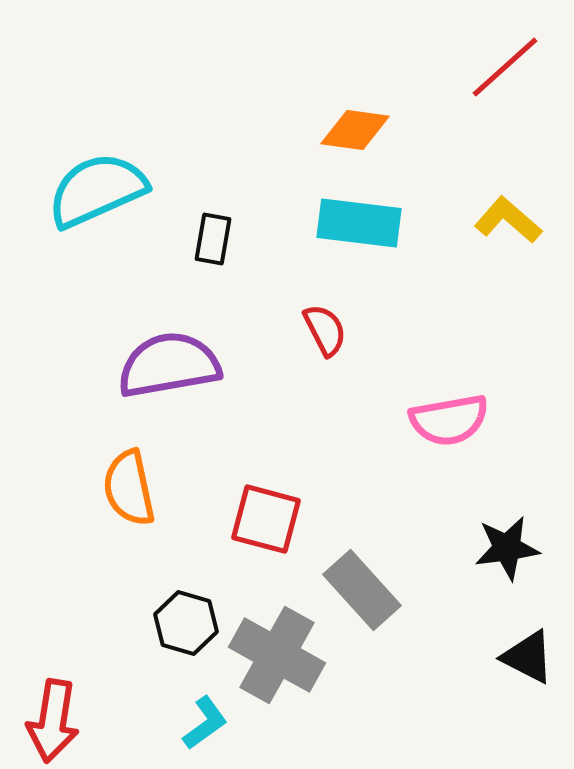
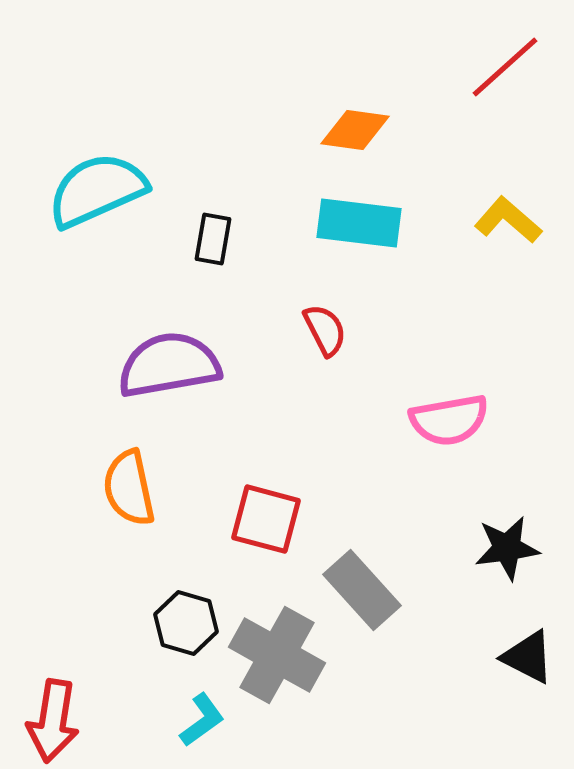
cyan L-shape: moved 3 px left, 3 px up
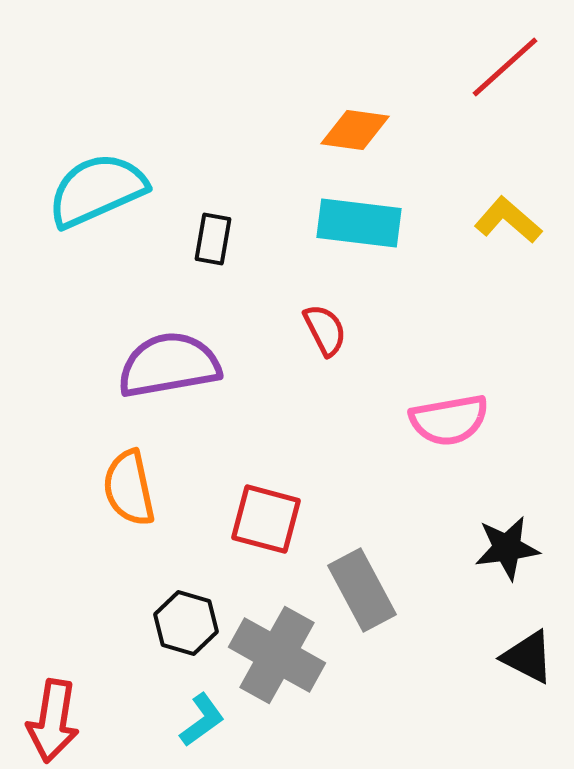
gray rectangle: rotated 14 degrees clockwise
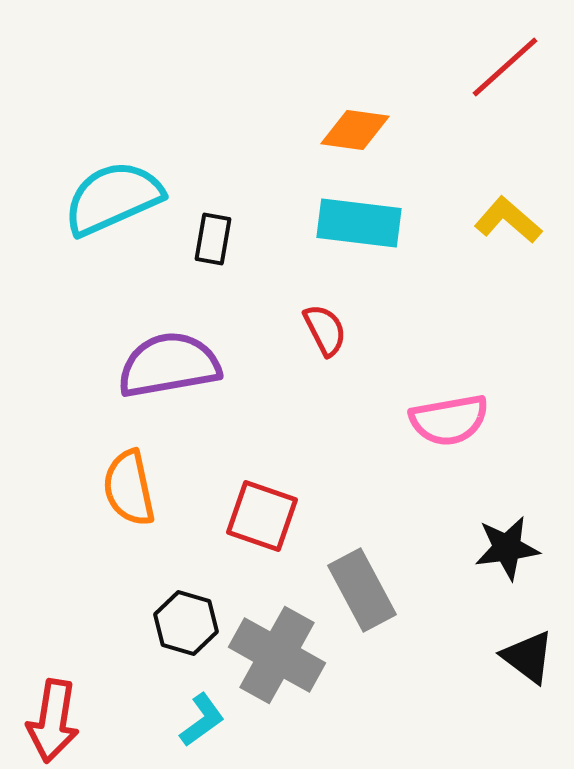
cyan semicircle: moved 16 px right, 8 px down
red square: moved 4 px left, 3 px up; rotated 4 degrees clockwise
black triangle: rotated 10 degrees clockwise
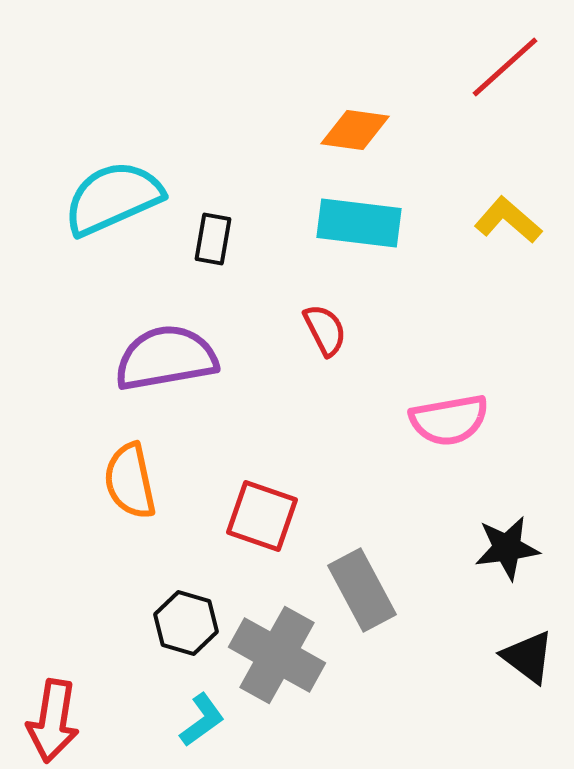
purple semicircle: moved 3 px left, 7 px up
orange semicircle: moved 1 px right, 7 px up
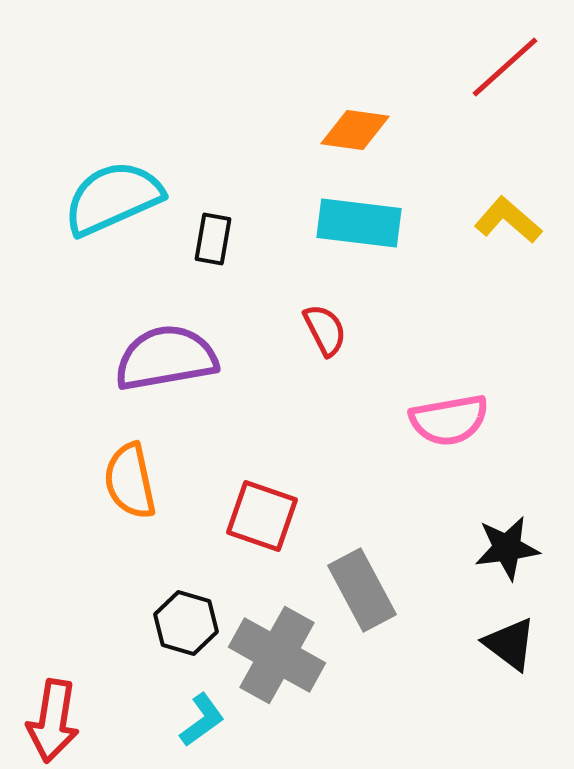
black triangle: moved 18 px left, 13 px up
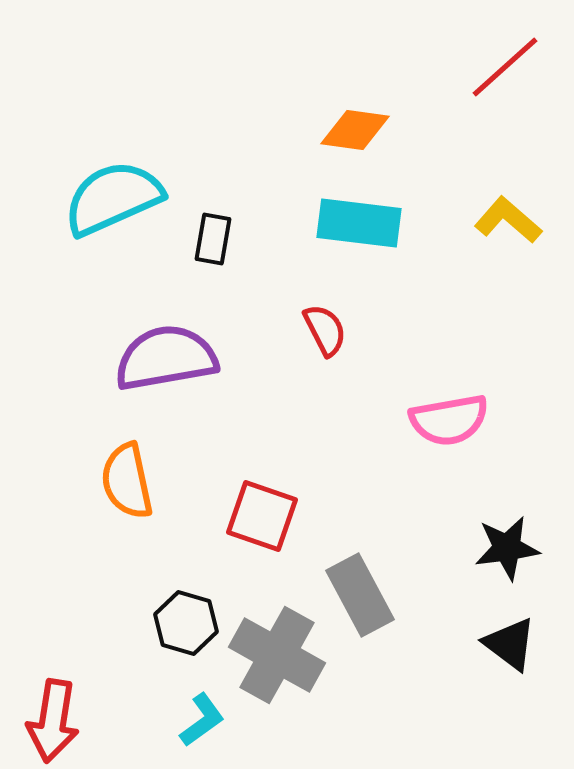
orange semicircle: moved 3 px left
gray rectangle: moved 2 px left, 5 px down
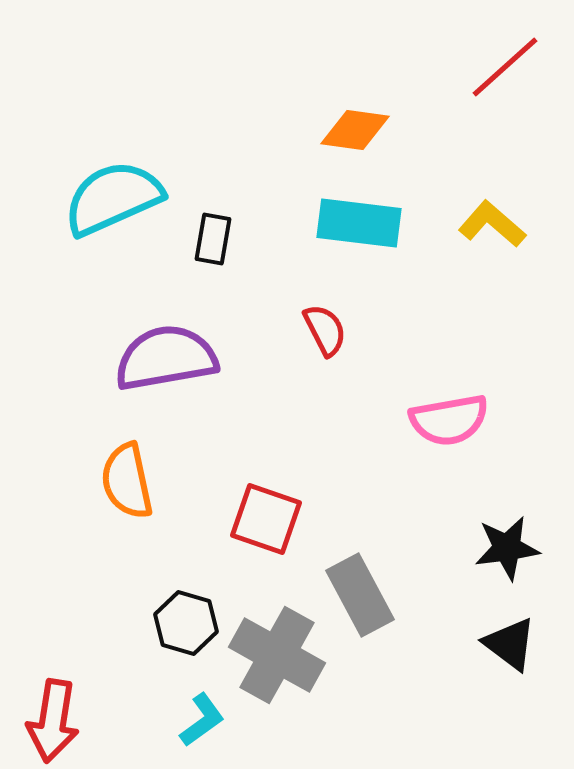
yellow L-shape: moved 16 px left, 4 px down
red square: moved 4 px right, 3 px down
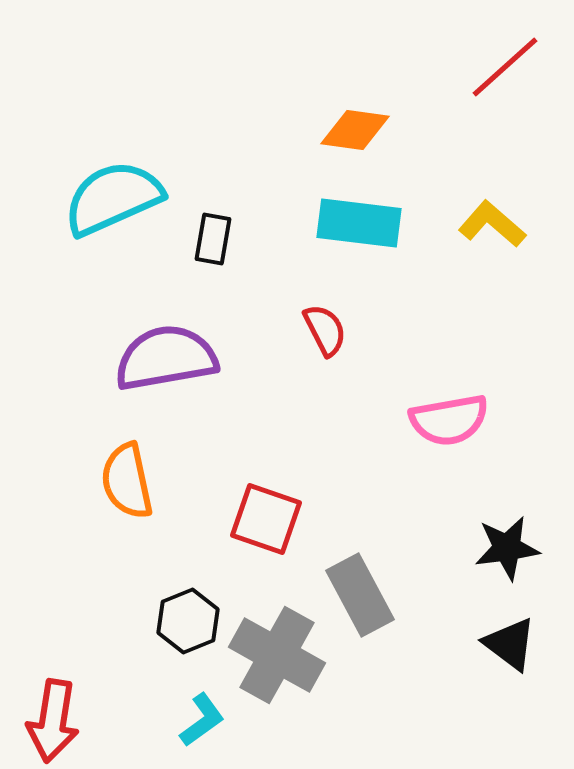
black hexagon: moved 2 px right, 2 px up; rotated 22 degrees clockwise
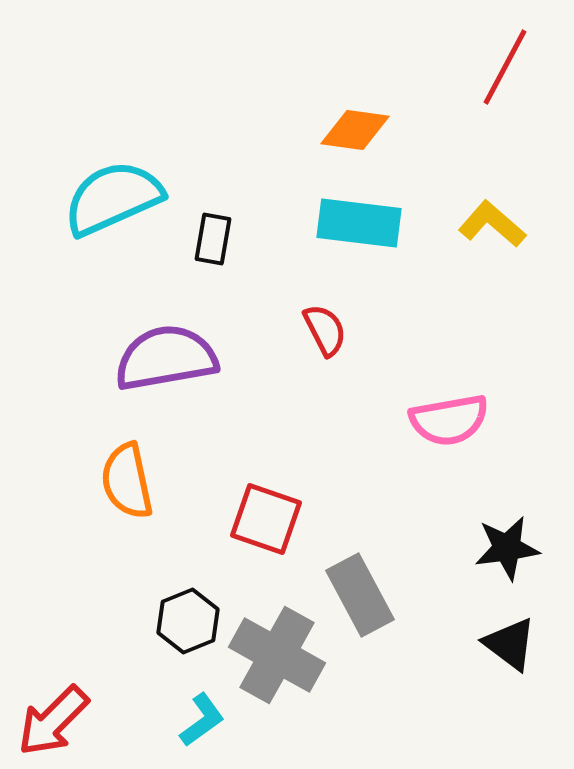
red line: rotated 20 degrees counterclockwise
red arrow: rotated 36 degrees clockwise
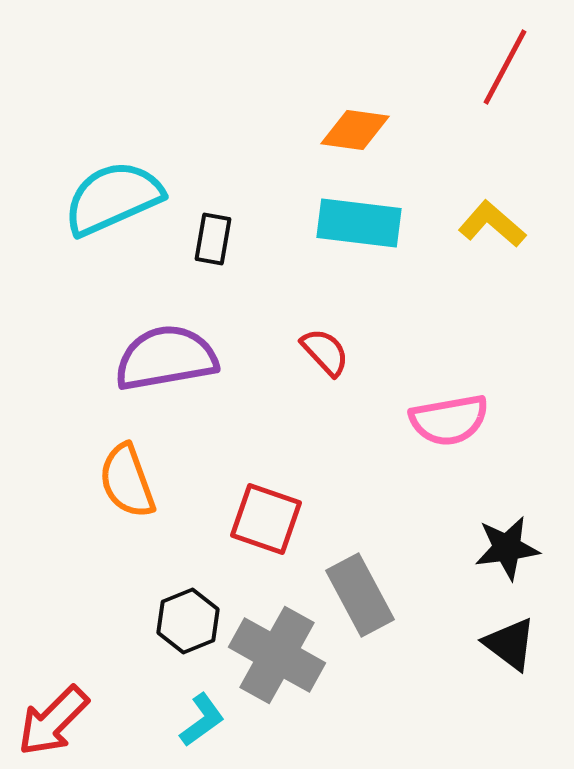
red semicircle: moved 22 px down; rotated 16 degrees counterclockwise
orange semicircle: rotated 8 degrees counterclockwise
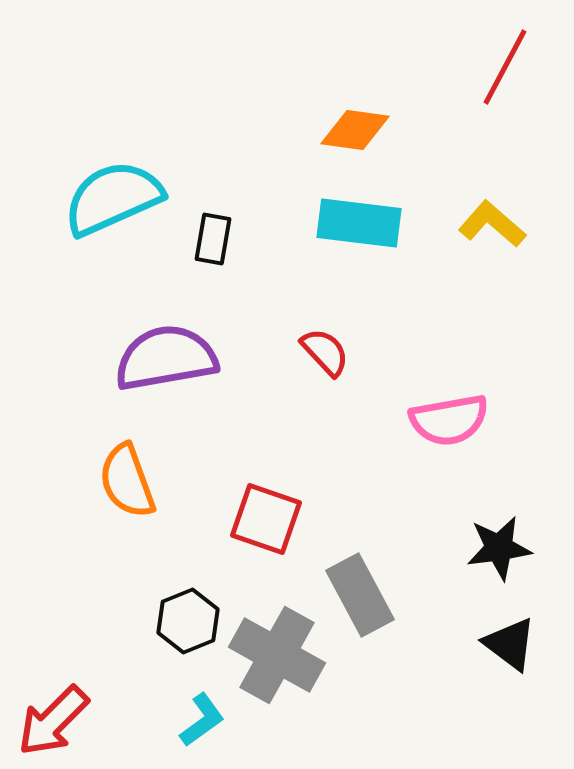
black star: moved 8 px left
